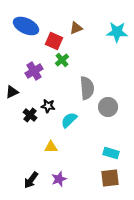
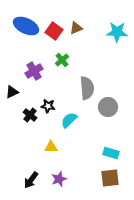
red square: moved 10 px up; rotated 12 degrees clockwise
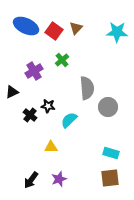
brown triangle: rotated 24 degrees counterclockwise
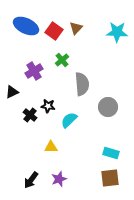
gray semicircle: moved 5 px left, 4 px up
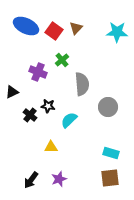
purple cross: moved 4 px right, 1 px down; rotated 36 degrees counterclockwise
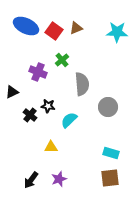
brown triangle: rotated 24 degrees clockwise
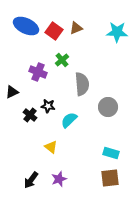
yellow triangle: rotated 40 degrees clockwise
